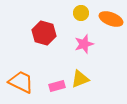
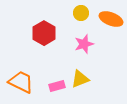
red hexagon: rotated 15 degrees clockwise
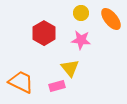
orange ellipse: rotated 30 degrees clockwise
pink star: moved 3 px left, 4 px up; rotated 24 degrees clockwise
yellow triangle: moved 10 px left, 11 px up; rotated 48 degrees counterclockwise
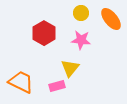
yellow triangle: rotated 18 degrees clockwise
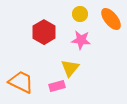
yellow circle: moved 1 px left, 1 px down
red hexagon: moved 1 px up
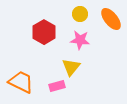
pink star: moved 1 px left
yellow triangle: moved 1 px right, 1 px up
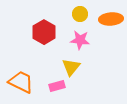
orange ellipse: rotated 55 degrees counterclockwise
